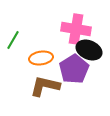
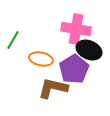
orange ellipse: moved 1 px down; rotated 20 degrees clockwise
brown L-shape: moved 8 px right, 2 px down
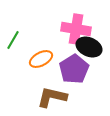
black ellipse: moved 3 px up
orange ellipse: rotated 40 degrees counterclockwise
brown L-shape: moved 1 px left, 9 px down
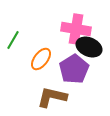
orange ellipse: rotated 25 degrees counterclockwise
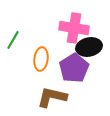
pink cross: moved 2 px left, 1 px up
black ellipse: rotated 35 degrees counterclockwise
orange ellipse: rotated 30 degrees counterclockwise
purple pentagon: moved 1 px up
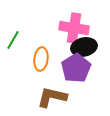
black ellipse: moved 5 px left
purple pentagon: moved 2 px right
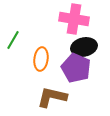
pink cross: moved 9 px up
purple pentagon: rotated 16 degrees counterclockwise
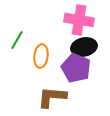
pink cross: moved 5 px right, 1 px down
green line: moved 4 px right
orange ellipse: moved 3 px up
brown L-shape: rotated 8 degrees counterclockwise
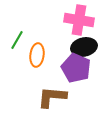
orange ellipse: moved 4 px left, 1 px up
